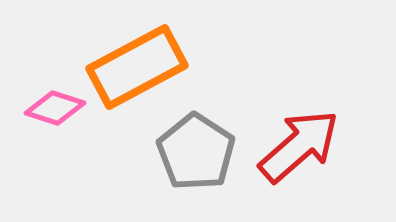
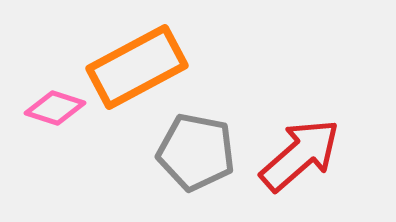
red arrow: moved 1 px right, 9 px down
gray pentagon: rotated 22 degrees counterclockwise
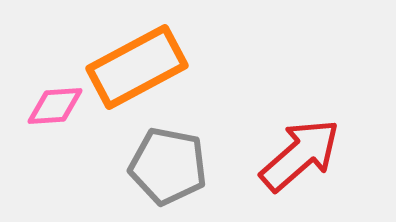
pink diamond: moved 2 px up; rotated 22 degrees counterclockwise
gray pentagon: moved 28 px left, 14 px down
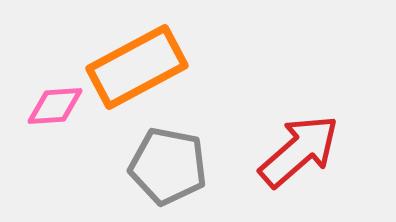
red arrow: moved 1 px left, 4 px up
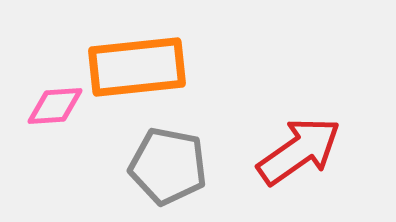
orange rectangle: rotated 22 degrees clockwise
red arrow: rotated 6 degrees clockwise
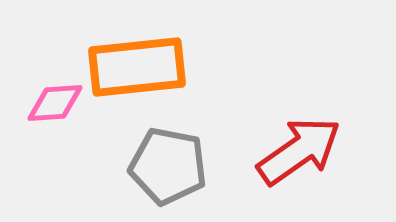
pink diamond: moved 3 px up
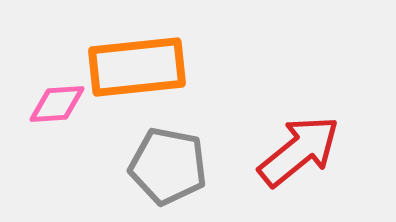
pink diamond: moved 2 px right, 1 px down
red arrow: rotated 4 degrees counterclockwise
